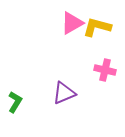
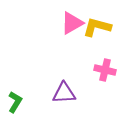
purple triangle: rotated 20 degrees clockwise
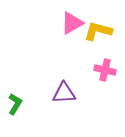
yellow L-shape: moved 1 px right, 4 px down
green L-shape: moved 2 px down
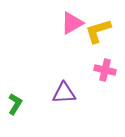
yellow L-shape: rotated 32 degrees counterclockwise
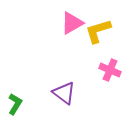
pink cross: moved 5 px right; rotated 10 degrees clockwise
purple triangle: rotated 40 degrees clockwise
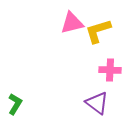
pink triangle: rotated 15 degrees clockwise
pink cross: rotated 20 degrees counterclockwise
purple triangle: moved 33 px right, 10 px down
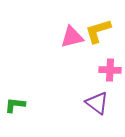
pink triangle: moved 14 px down
green L-shape: moved 1 px down; rotated 115 degrees counterclockwise
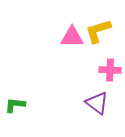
pink triangle: rotated 15 degrees clockwise
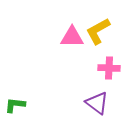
yellow L-shape: rotated 12 degrees counterclockwise
pink cross: moved 1 px left, 2 px up
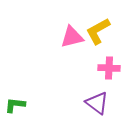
pink triangle: rotated 15 degrees counterclockwise
